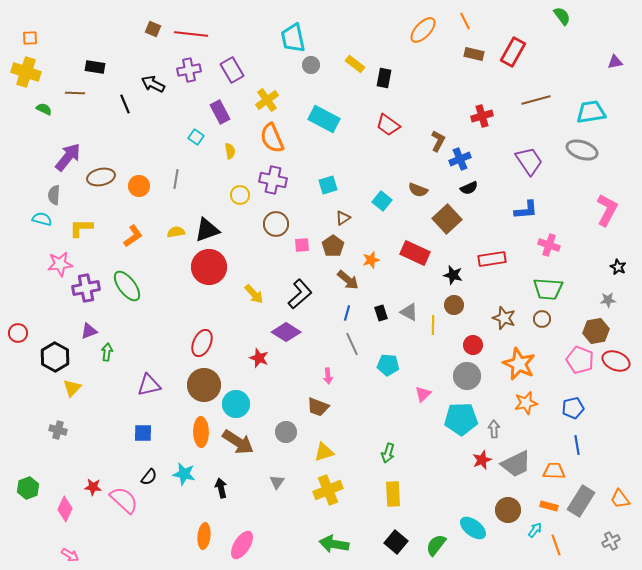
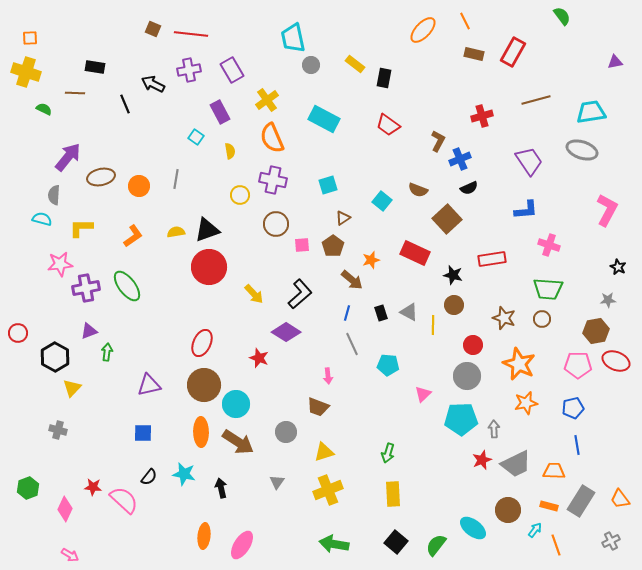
brown arrow at (348, 280): moved 4 px right
pink pentagon at (580, 360): moved 2 px left, 5 px down; rotated 20 degrees counterclockwise
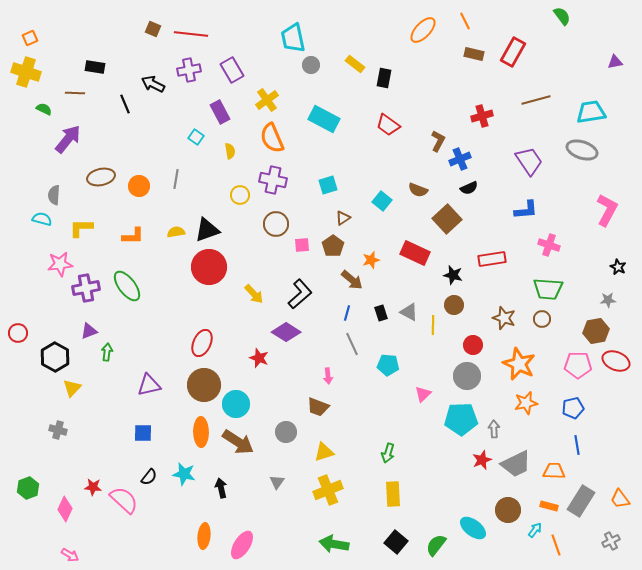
orange square at (30, 38): rotated 21 degrees counterclockwise
purple arrow at (68, 157): moved 18 px up
orange L-shape at (133, 236): rotated 35 degrees clockwise
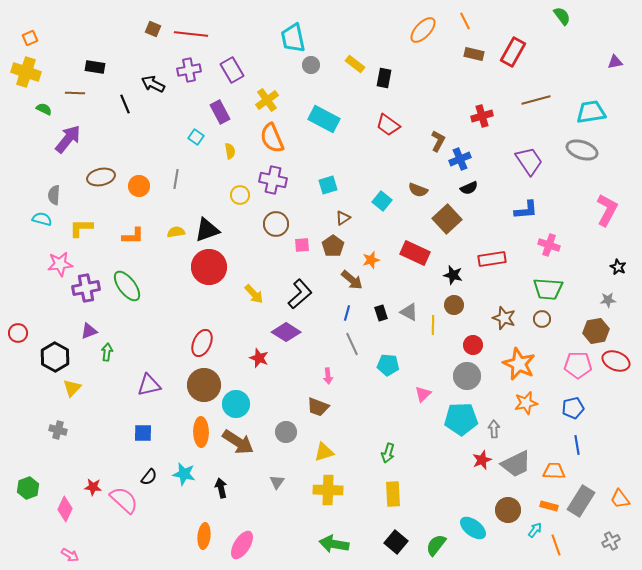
yellow cross at (328, 490): rotated 24 degrees clockwise
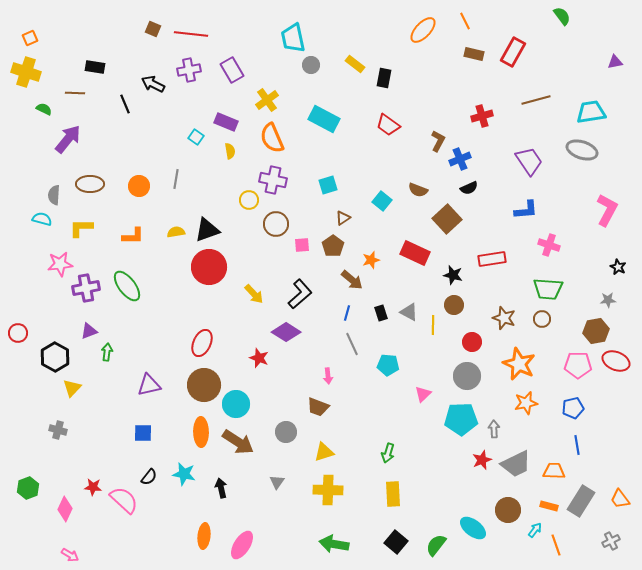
purple rectangle at (220, 112): moved 6 px right, 10 px down; rotated 40 degrees counterclockwise
brown ellipse at (101, 177): moved 11 px left, 7 px down; rotated 12 degrees clockwise
yellow circle at (240, 195): moved 9 px right, 5 px down
red circle at (473, 345): moved 1 px left, 3 px up
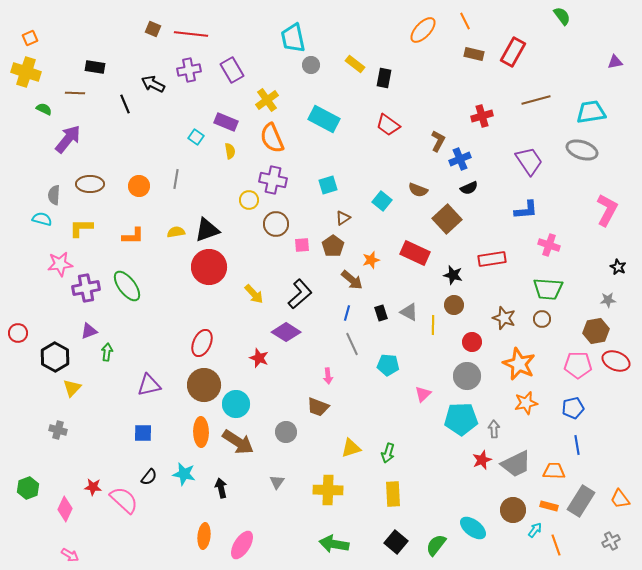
yellow triangle at (324, 452): moved 27 px right, 4 px up
brown circle at (508, 510): moved 5 px right
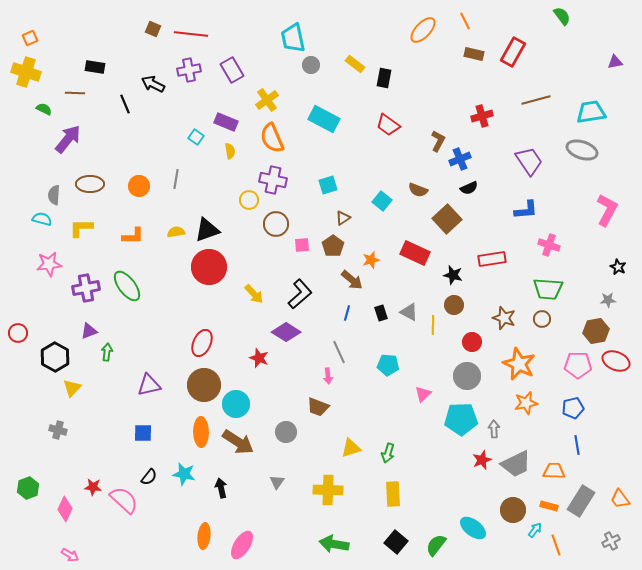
pink star at (60, 264): moved 11 px left
gray line at (352, 344): moved 13 px left, 8 px down
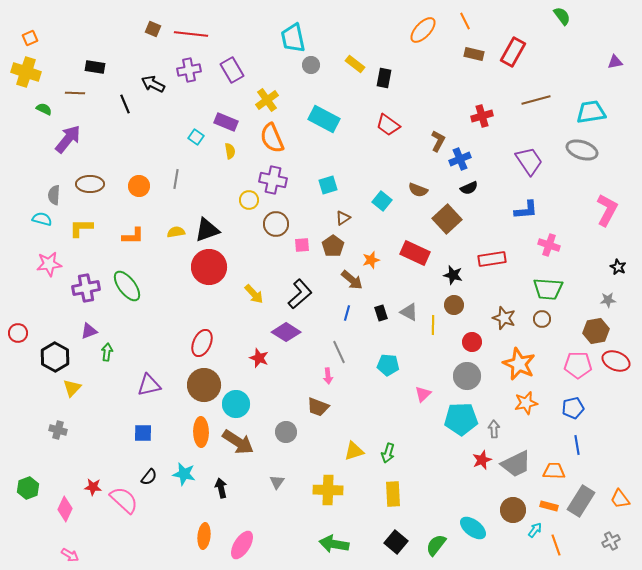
yellow triangle at (351, 448): moved 3 px right, 3 px down
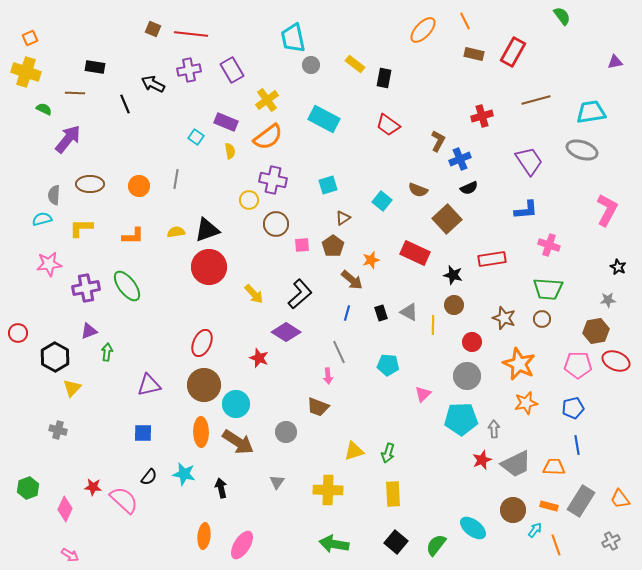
orange semicircle at (272, 138): moved 4 px left, 1 px up; rotated 104 degrees counterclockwise
cyan semicircle at (42, 219): rotated 30 degrees counterclockwise
orange trapezoid at (554, 471): moved 4 px up
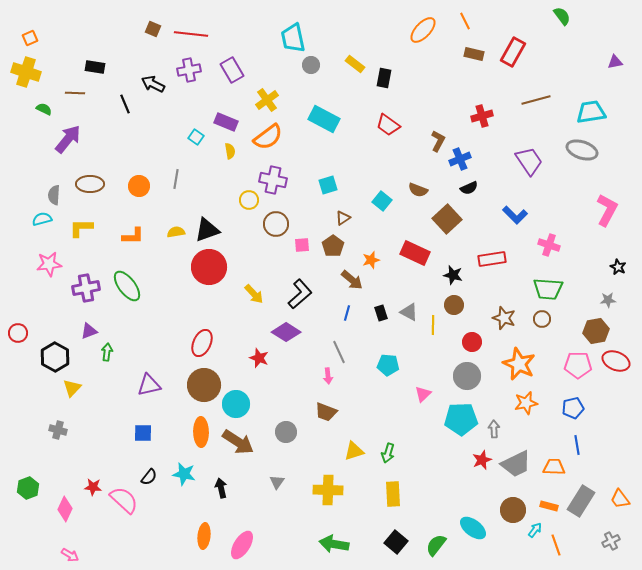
blue L-shape at (526, 210): moved 11 px left, 5 px down; rotated 50 degrees clockwise
brown trapezoid at (318, 407): moved 8 px right, 5 px down
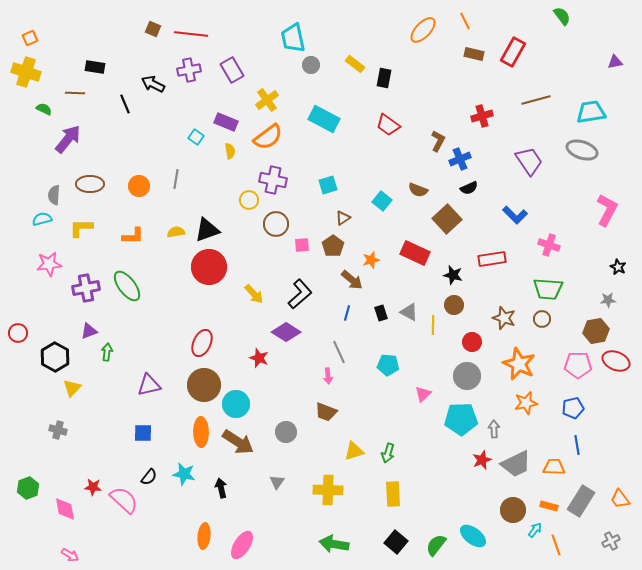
pink diamond at (65, 509): rotated 35 degrees counterclockwise
cyan ellipse at (473, 528): moved 8 px down
